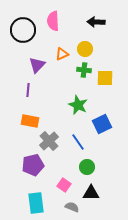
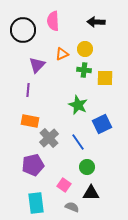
gray cross: moved 3 px up
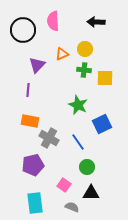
gray cross: rotated 18 degrees counterclockwise
cyan rectangle: moved 1 px left
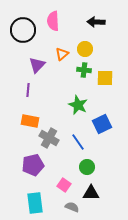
orange triangle: rotated 16 degrees counterclockwise
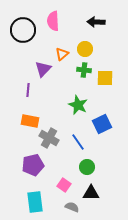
purple triangle: moved 6 px right, 4 px down
cyan rectangle: moved 1 px up
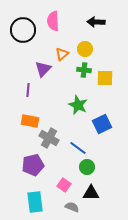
blue line: moved 6 px down; rotated 18 degrees counterclockwise
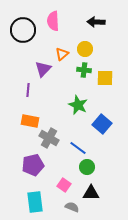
blue square: rotated 24 degrees counterclockwise
